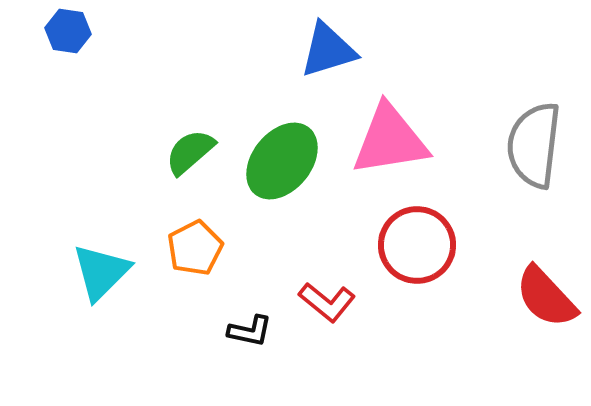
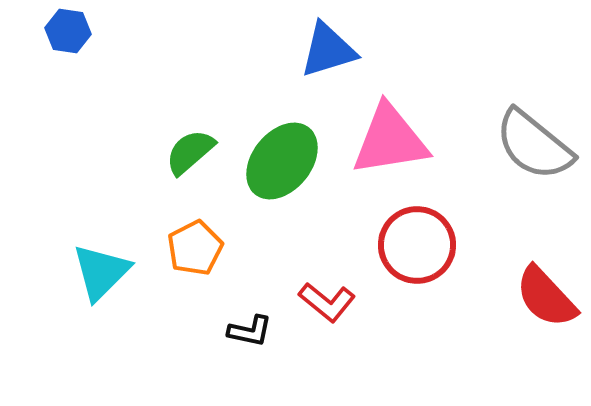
gray semicircle: rotated 58 degrees counterclockwise
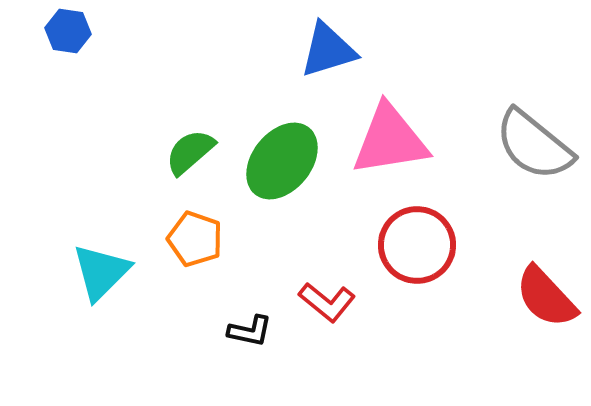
orange pentagon: moved 9 px up; rotated 26 degrees counterclockwise
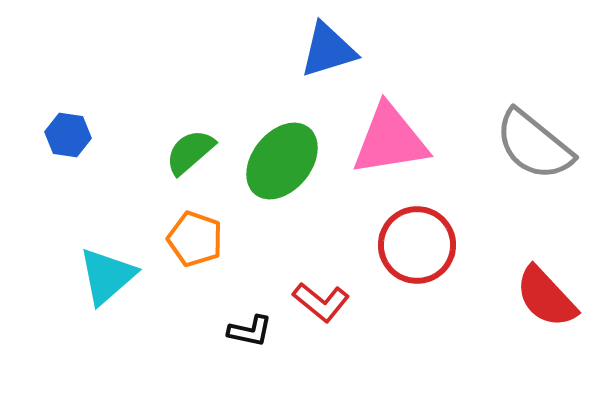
blue hexagon: moved 104 px down
cyan triangle: moved 6 px right, 4 px down; rotated 4 degrees clockwise
red L-shape: moved 6 px left
